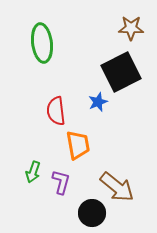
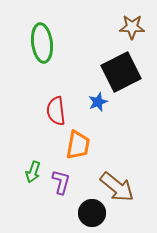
brown star: moved 1 px right, 1 px up
orange trapezoid: rotated 20 degrees clockwise
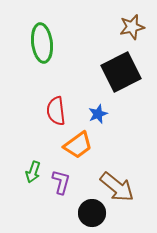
brown star: rotated 15 degrees counterclockwise
blue star: moved 12 px down
orange trapezoid: rotated 44 degrees clockwise
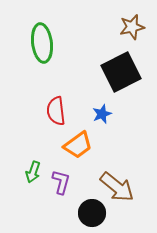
blue star: moved 4 px right
